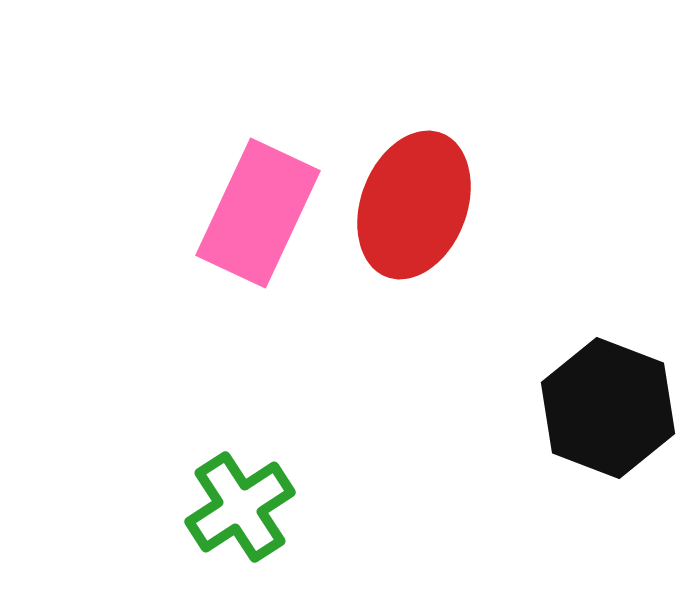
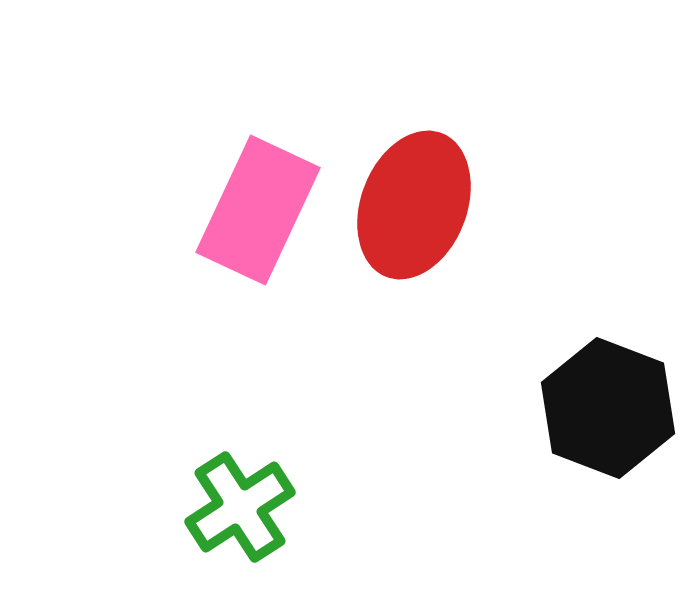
pink rectangle: moved 3 px up
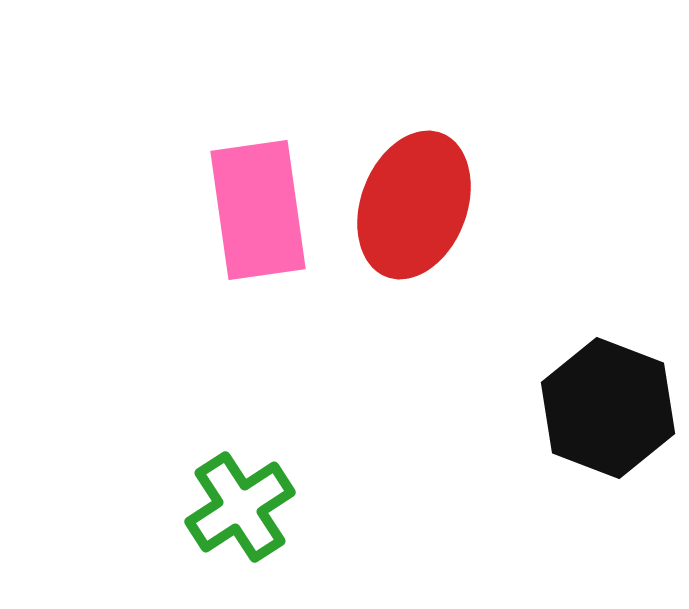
pink rectangle: rotated 33 degrees counterclockwise
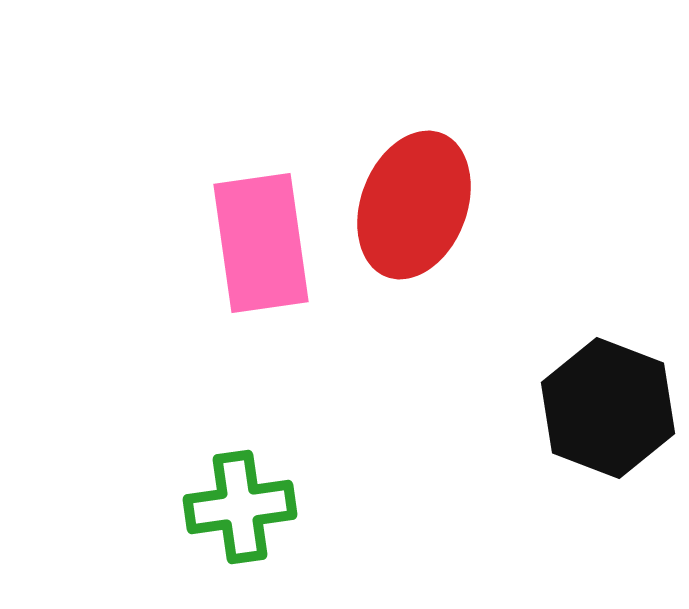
pink rectangle: moved 3 px right, 33 px down
green cross: rotated 25 degrees clockwise
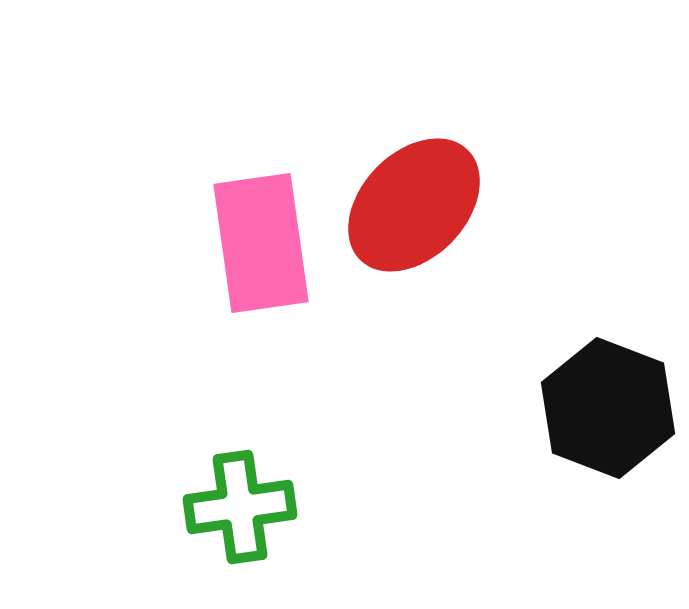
red ellipse: rotated 23 degrees clockwise
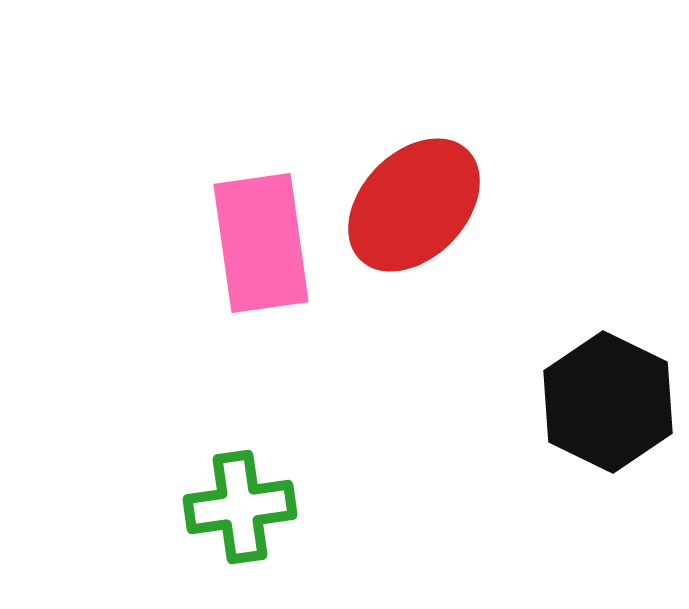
black hexagon: moved 6 px up; rotated 5 degrees clockwise
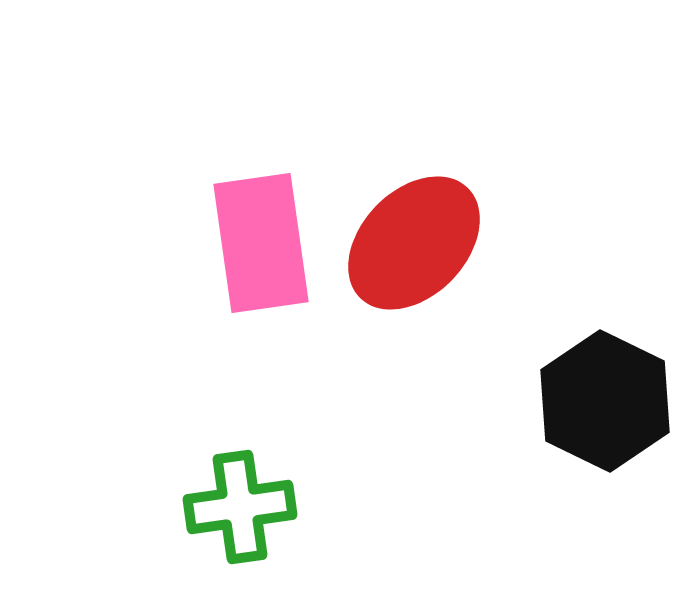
red ellipse: moved 38 px down
black hexagon: moved 3 px left, 1 px up
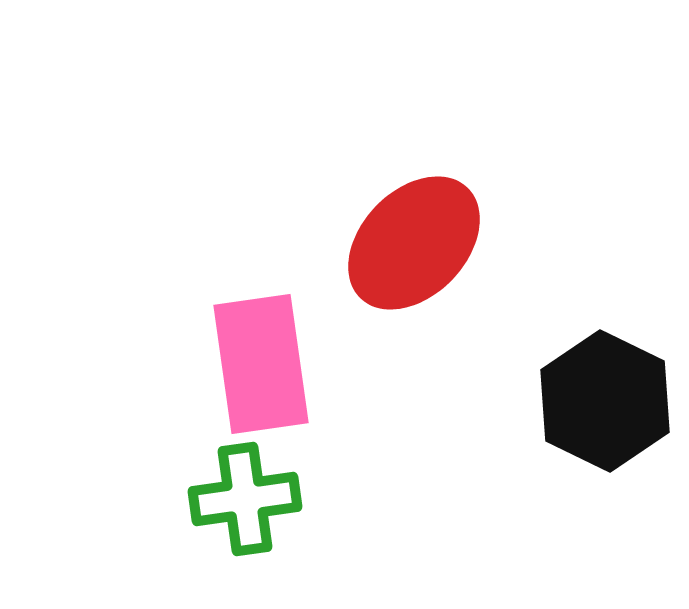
pink rectangle: moved 121 px down
green cross: moved 5 px right, 8 px up
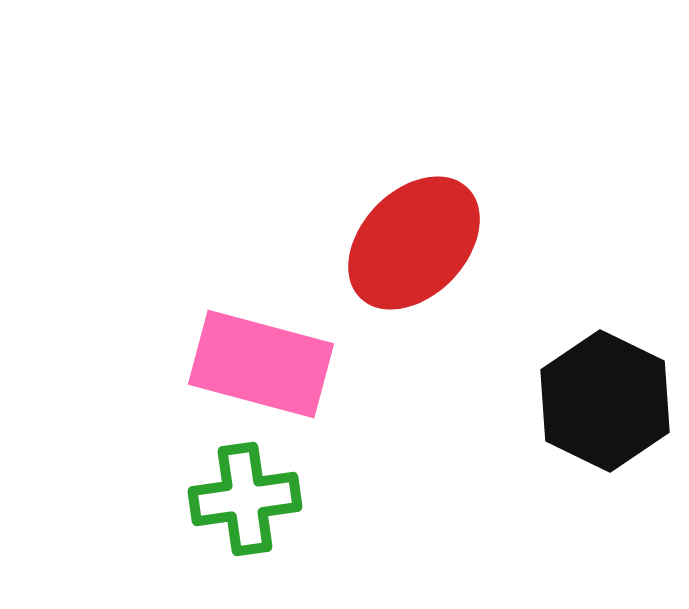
pink rectangle: rotated 67 degrees counterclockwise
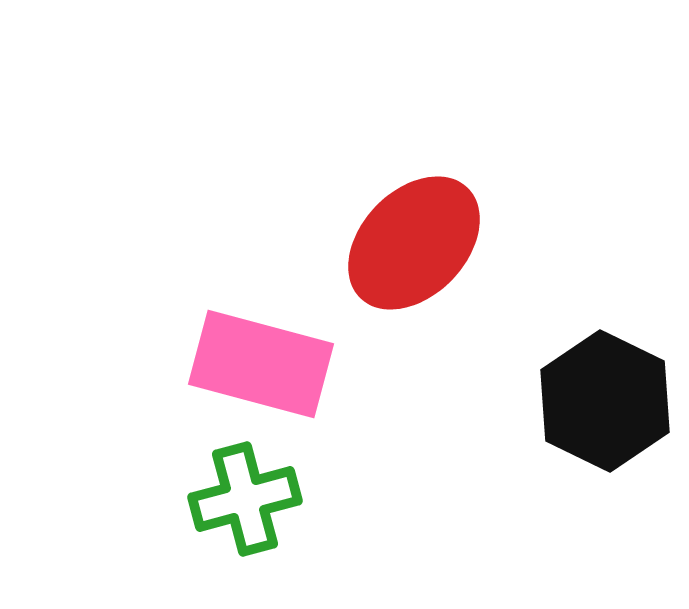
green cross: rotated 7 degrees counterclockwise
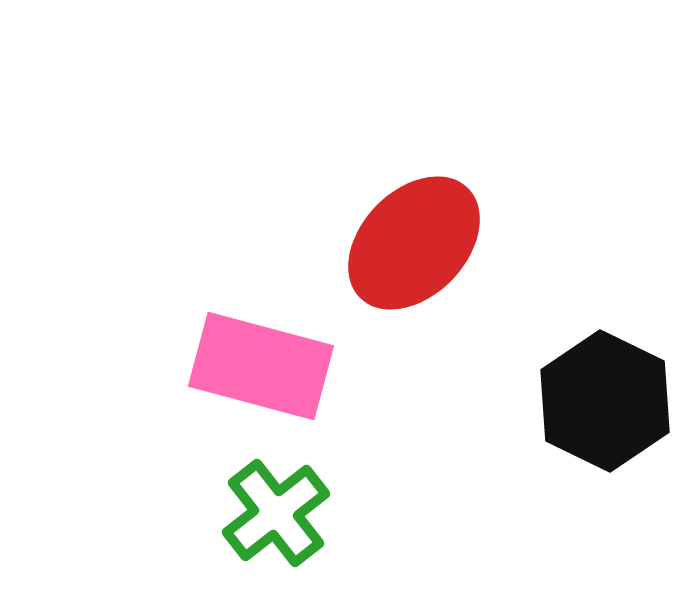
pink rectangle: moved 2 px down
green cross: moved 31 px right, 14 px down; rotated 23 degrees counterclockwise
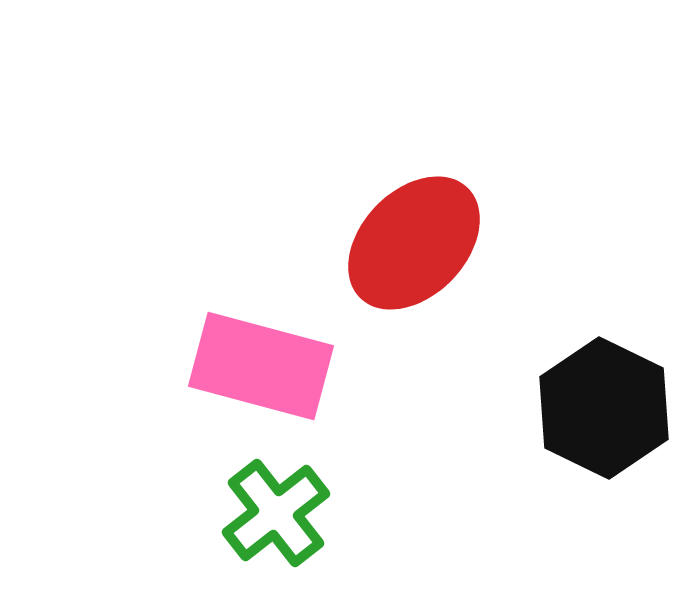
black hexagon: moved 1 px left, 7 px down
